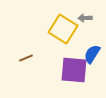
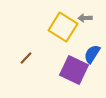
yellow square: moved 2 px up
brown line: rotated 24 degrees counterclockwise
purple square: rotated 20 degrees clockwise
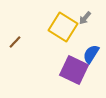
gray arrow: rotated 48 degrees counterclockwise
blue semicircle: moved 1 px left
brown line: moved 11 px left, 16 px up
